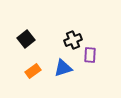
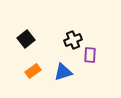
blue triangle: moved 4 px down
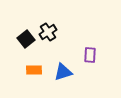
black cross: moved 25 px left, 8 px up; rotated 12 degrees counterclockwise
orange rectangle: moved 1 px right, 1 px up; rotated 35 degrees clockwise
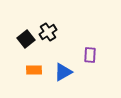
blue triangle: rotated 12 degrees counterclockwise
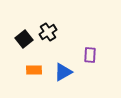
black square: moved 2 px left
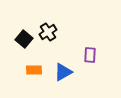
black square: rotated 12 degrees counterclockwise
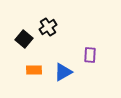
black cross: moved 5 px up
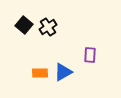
black square: moved 14 px up
orange rectangle: moved 6 px right, 3 px down
